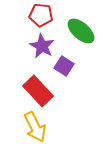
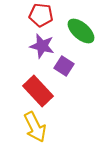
purple star: rotated 15 degrees counterclockwise
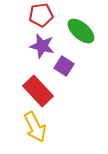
red pentagon: rotated 15 degrees counterclockwise
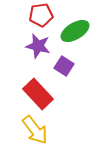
green ellipse: moved 6 px left; rotated 72 degrees counterclockwise
purple star: moved 4 px left
red rectangle: moved 3 px down
yellow arrow: moved 3 px down; rotated 12 degrees counterclockwise
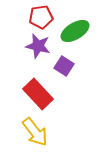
red pentagon: moved 2 px down
yellow arrow: moved 2 px down
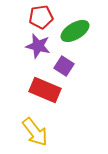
red rectangle: moved 7 px right, 4 px up; rotated 24 degrees counterclockwise
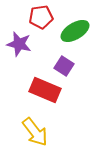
purple star: moved 19 px left, 2 px up
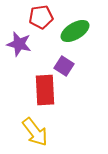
red rectangle: rotated 64 degrees clockwise
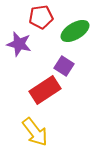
red rectangle: rotated 60 degrees clockwise
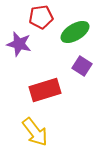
green ellipse: moved 1 px down
purple square: moved 18 px right
red rectangle: rotated 16 degrees clockwise
